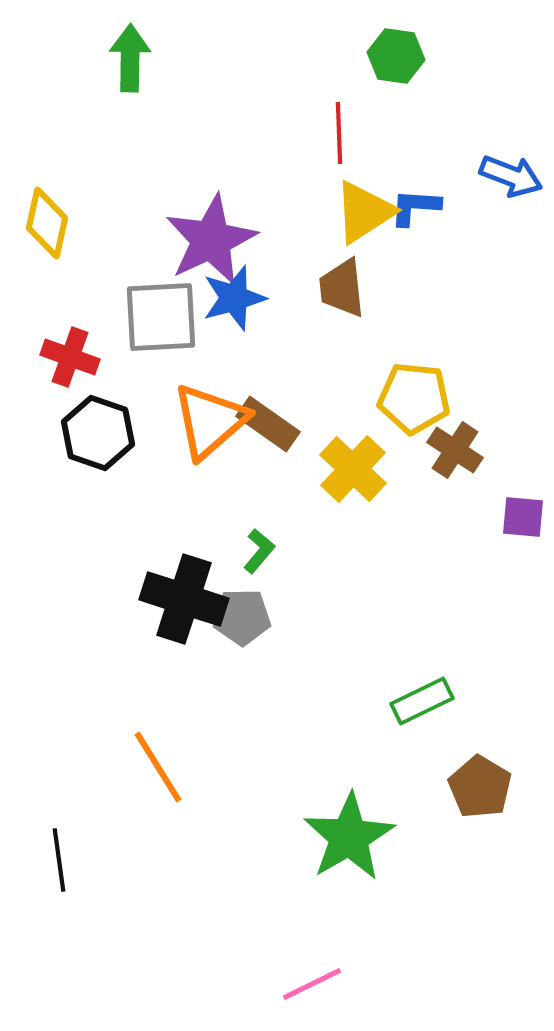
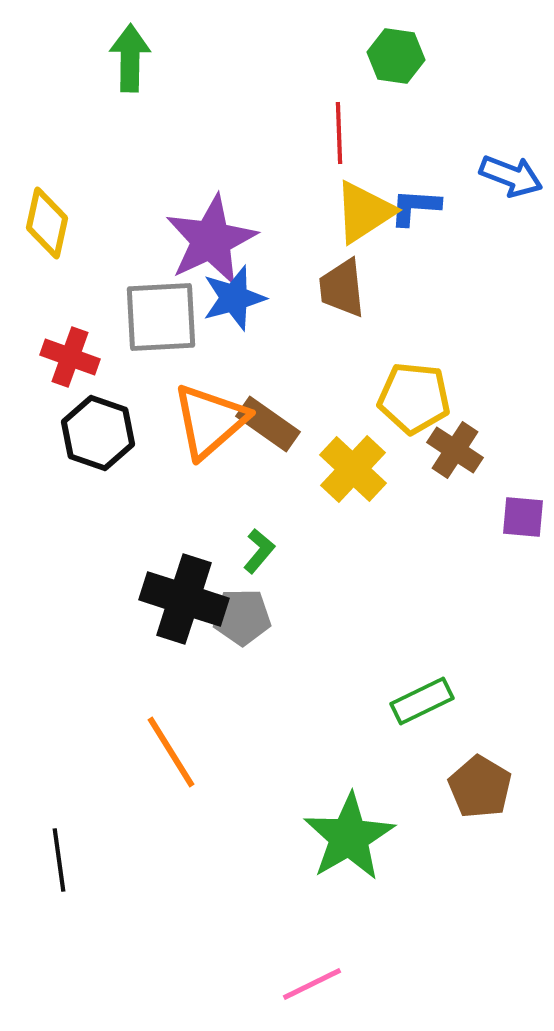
orange line: moved 13 px right, 15 px up
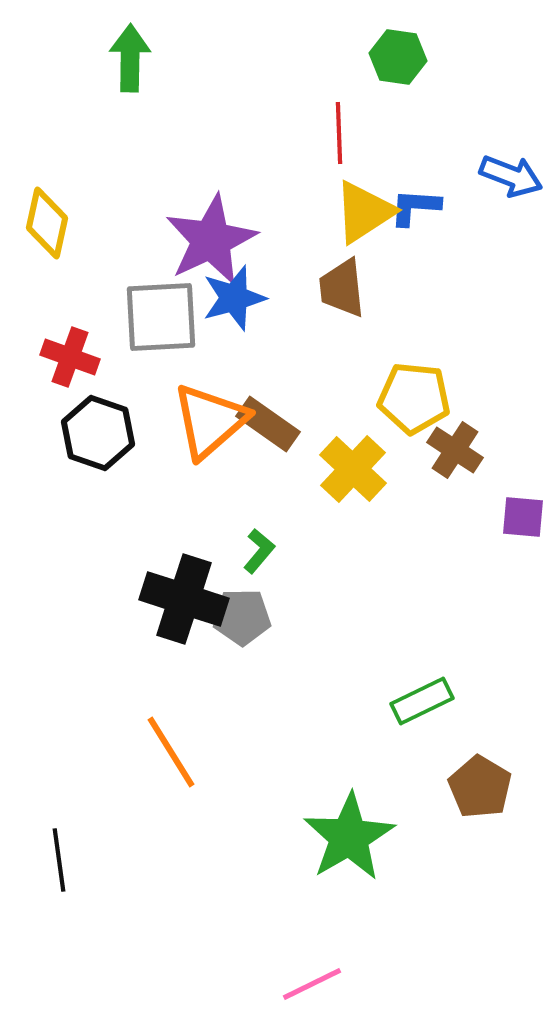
green hexagon: moved 2 px right, 1 px down
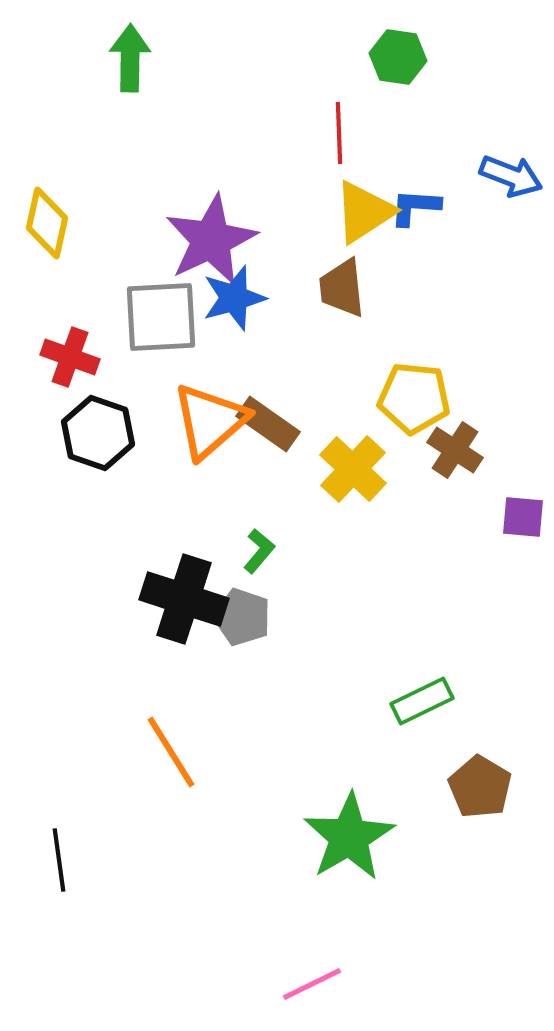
gray pentagon: rotated 20 degrees clockwise
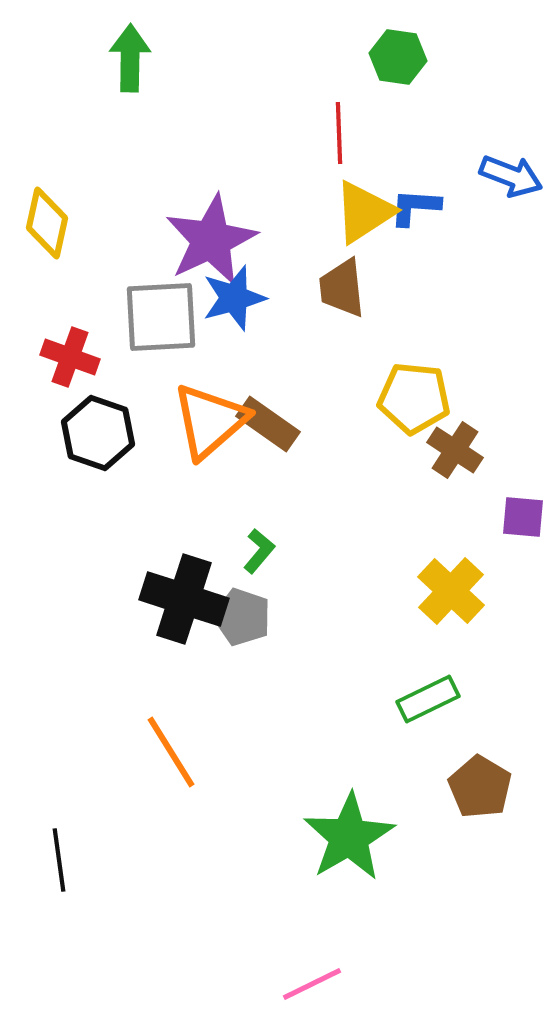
yellow cross: moved 98 px right, 122 px down
green rectangle: moved 6 px right, 2 px up
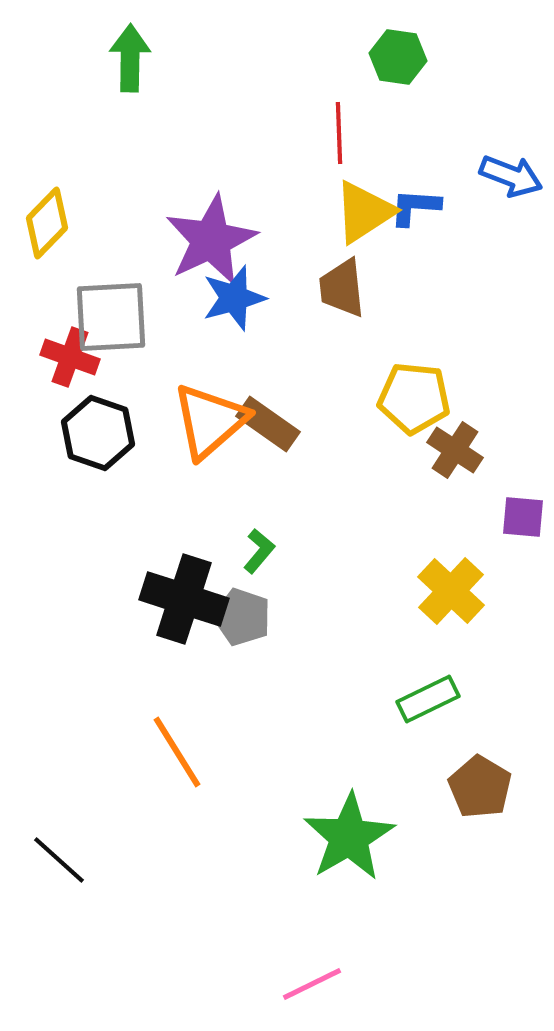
yellow diamond: rotated 32 degrees clockwise
gray square: moved 50 px left
orange line: moved 6 px right
black line: rotated 40 degrees counterclockwise
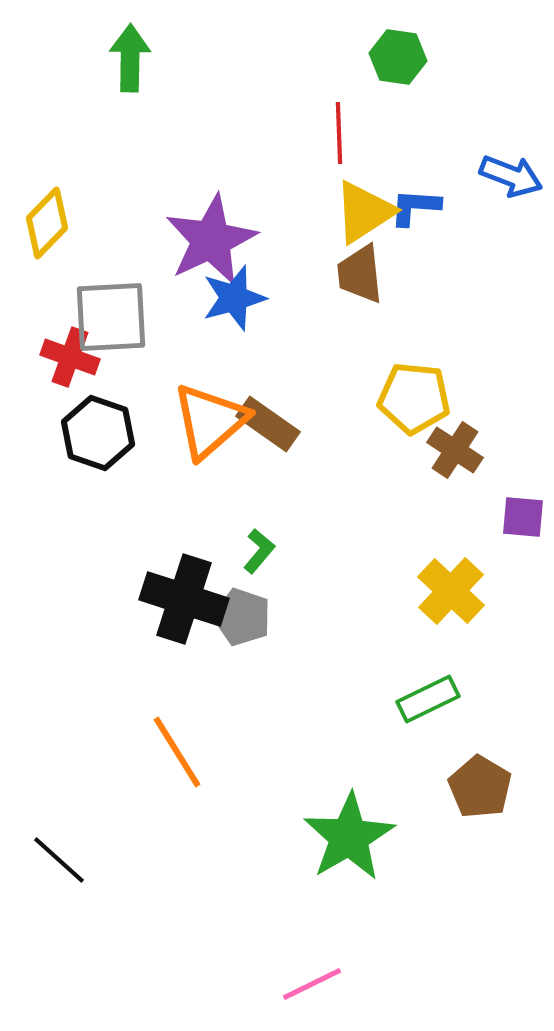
brown trapezoid: moved 18 px right, 14 px up
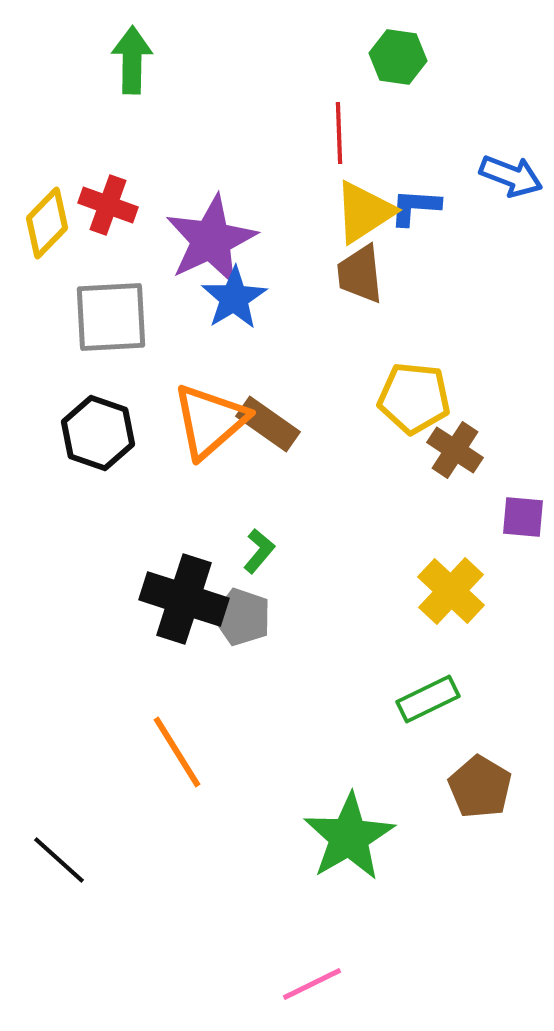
green arrow: moved 2 px right, 2 px down
blue star: rotated 16 degrees counterclockwise
red cross: moved 38 px right, 152 px up
